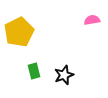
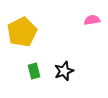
yellow pentagon: moved 3 px right
black star: moved 4 px up
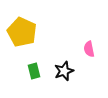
pink semicircle: moved 3 px left, 29 px down; rotated 91 degrees counterclockwise
yellow pentagon: rotated 20 degrees counterclockwise
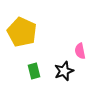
pink semicircle: moved 9 px left, 2 px down
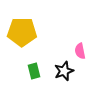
yellow pentagon: rotated 24 degrees counterclockwise
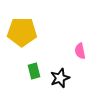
black star: moved 4 px left, 7 px down
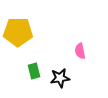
yellow pentagon: moved 4 px left
black star: rotated 12 degrees clockwise
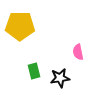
yellow pentagon: moved 2 px right, 6 px up
pink semicircle: moved 2 px left, 1 px down
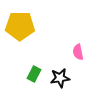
green rectangle: moved 3 px down; rotated 42 degrees clockwise
